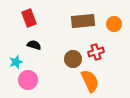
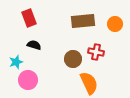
orange circle: moved 1 px right
red cross: rotated 28 degrees clockwise
orange semicircle: moved 1 px left, 2 px down
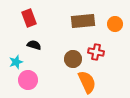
orange semicircle: moved 2 px left, 1 px up
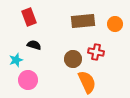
red rectangle: moved 1 px up
cyan star: moved 2 px up
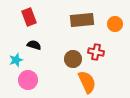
brown rectangle: moved 1 px left, 1 px up
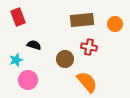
red rectangle: moved 11 px left
red cross: moved 7 px left, 5 px up
brown circle: moved 8 px left
orange semicircle: rotated 15 degrees counterclockwise
